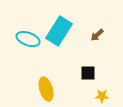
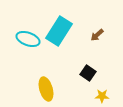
black square: rotated 35 degrees clockwise
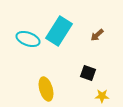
black square: rotated 14 degrees counterclockwise
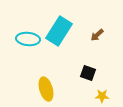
cyan ellipse: rotated 15 degrees counterclockwise
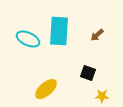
cyan rectangle: rotated 28 degrees counterclockwise
cyan ellipse: rotated 20 degrees clockwise
yellow ellipse: rotated 65 degrees clockwise
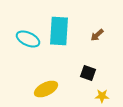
yellow ellipse: rotated 15 degrees clockwise
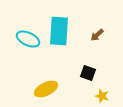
yellow star: rotated 16 degrees clockwise
